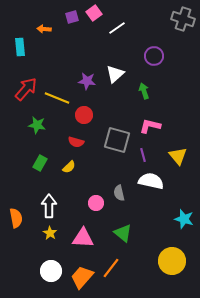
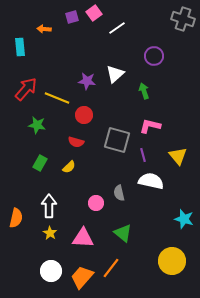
orange semicircle: rotated 24 degrees clockwise
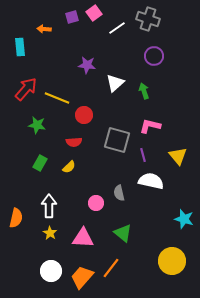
gray cross: moved 35 px left
white triangle: moved 9 px down
purple star: moved 16 px up
red semicircle: moved 2 px left; rotated 21 degrees counterclockwise
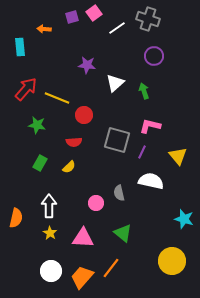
purple line: moved 1 px left, 3 px up; rotated 40 degrees clockwise
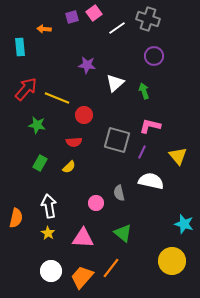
white arrow: rotated 10 degrees counterclockwise
cyan star: moved 5 px down
yellow star: moved 2 px left
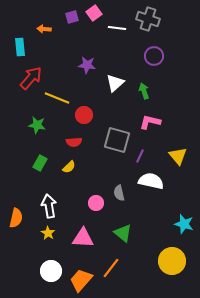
white line: rotated 42 degrees clockwise
red arrow: moved 5 px right, 11 px up
pink L-shape: moved 4 px up
purple line: moved 2 px left, 4 px down
orange trapezoid: moved 1 px left, 3 px down
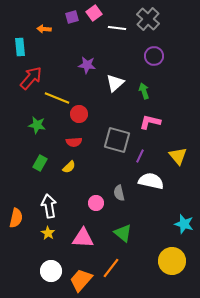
gray cross: rotated 25 degrees clockwise
red circle: moved 5 px left, 1 px up
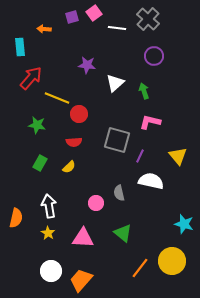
orange line: moved 29 px right
